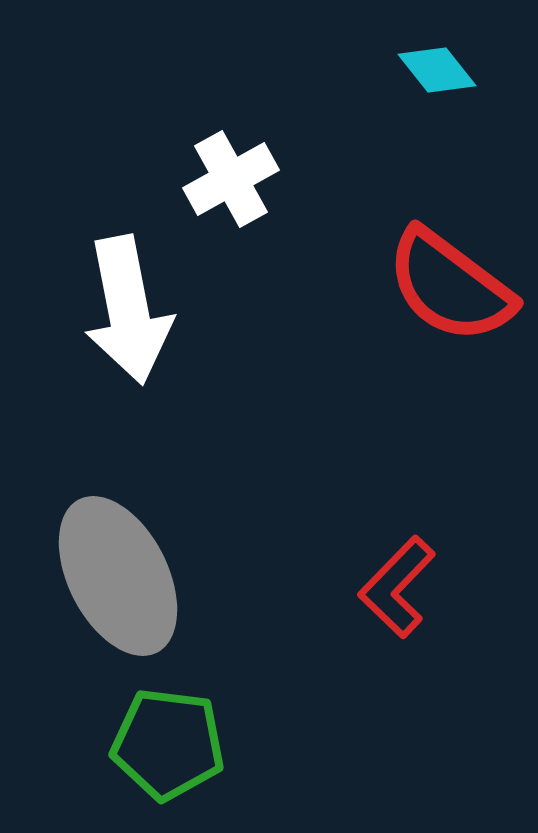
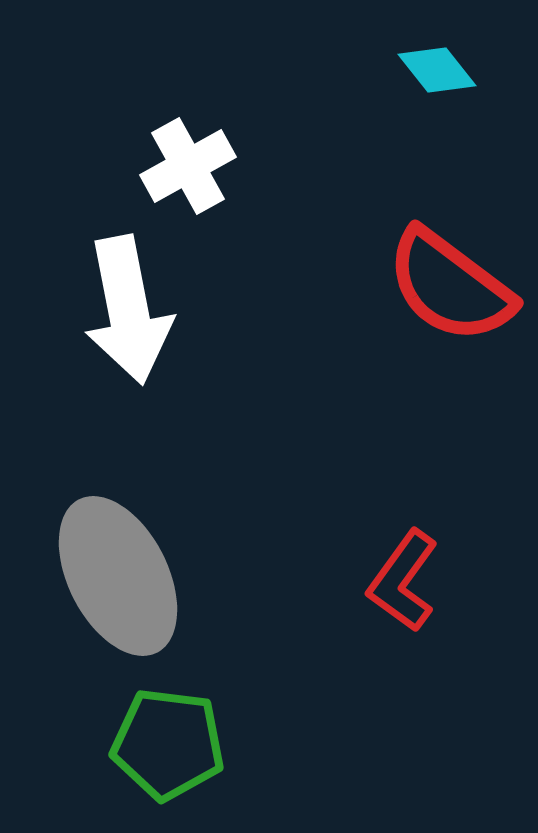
white cross: moved 43 px left, 13 px up
red L-shape: moved 6 px right, 6 px up; rotated 8 degrees counterclockwise
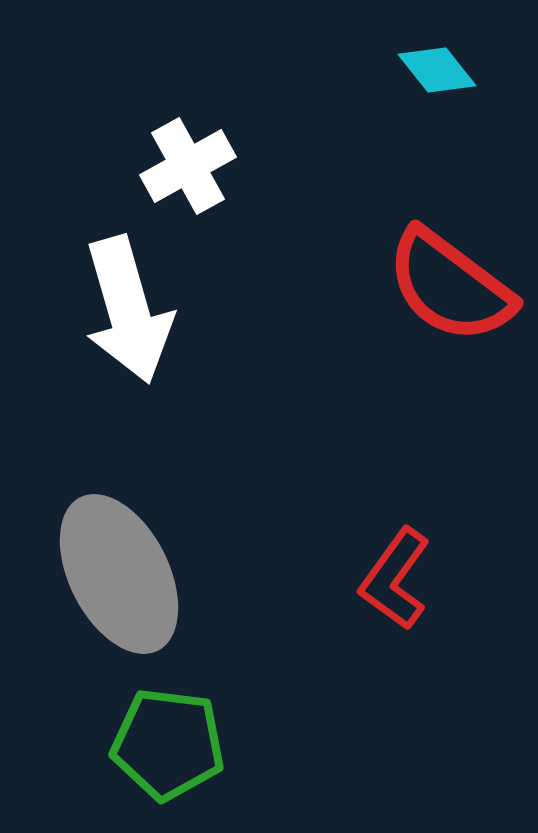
white arrow: rotated 5 degrees counterclockwise
gray ellipse: moved 1 px right, 2 px up
red L-shape: moved 8 px left, 2 px up
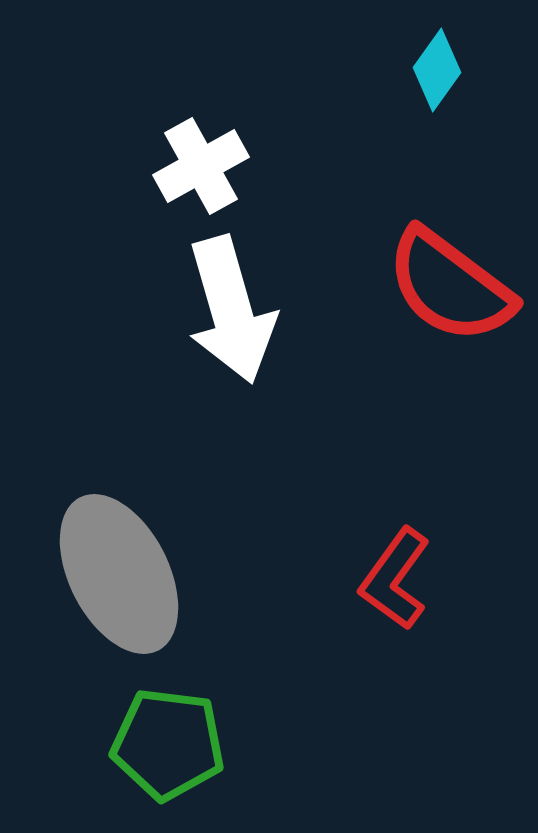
cyan diamond: rotated 74 degrees clockwise
white cross: moved 13 px right
white arrow: moved 103 px right
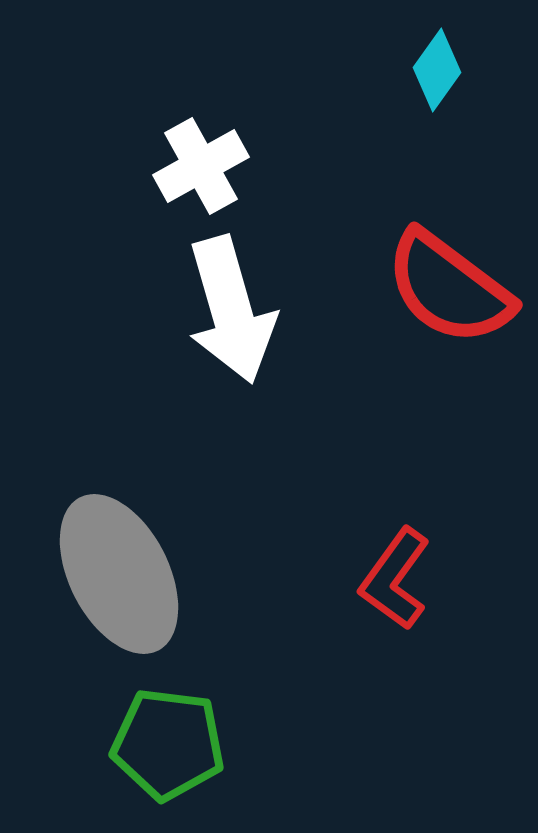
red semicircle: moved 1 px left, 2 px down
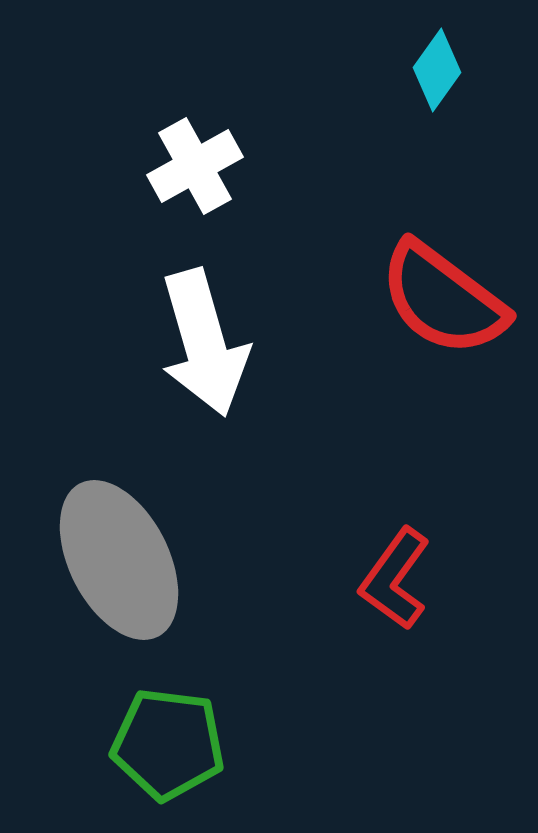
white cross: moved 6 px left
red semicircle: moved 6 px left, 11 px down
white arrow: moved 27 px left, 33 px down
gray ellipse: moved 14 px up
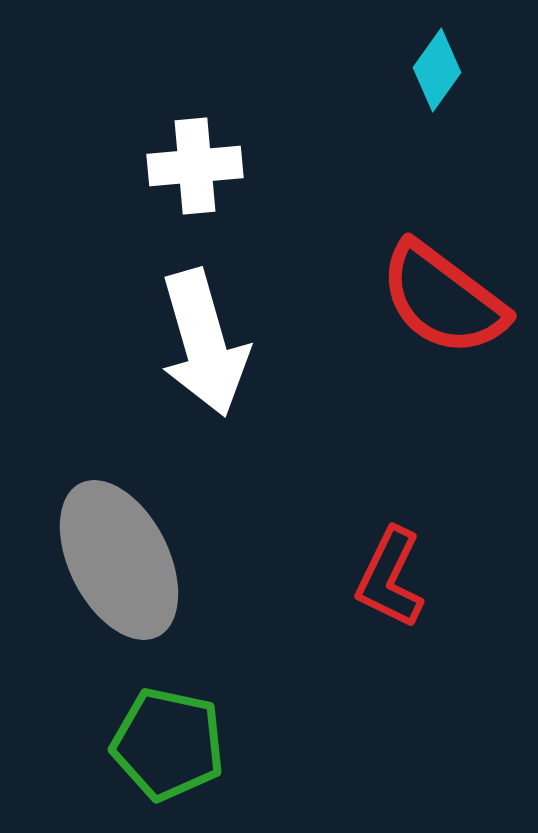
white cross: rotated 24 degrees clockwise
red L-shape: moved 5 px left, 1 px up; rotated 10 degrees counterclockwise
green pentagon: rotated 5 degrees clockwise
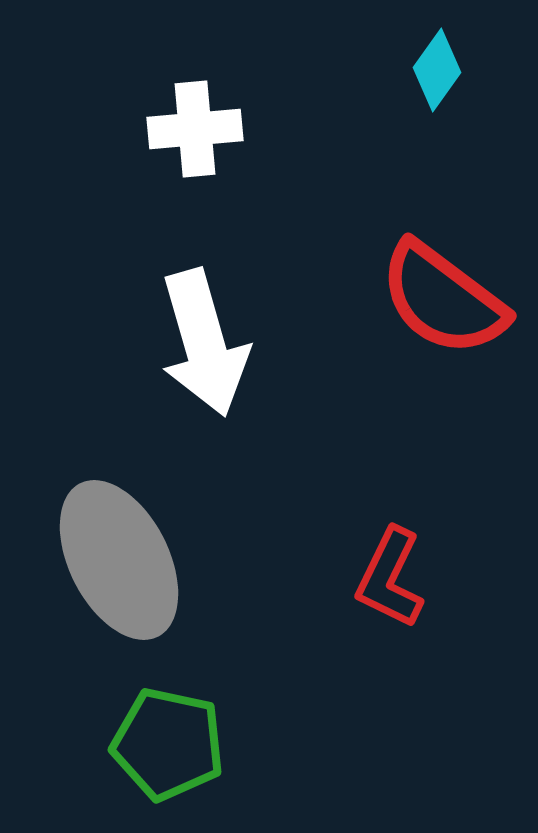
white cross: moved 37 px up
